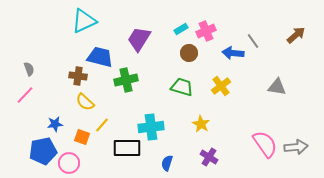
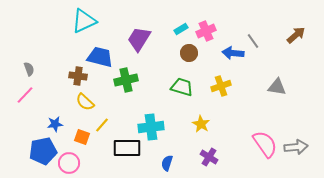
yellow cross: rotated 18 degrees clockwise
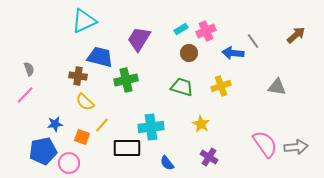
blue semicircle: rotated 56 degrees counterclockwise
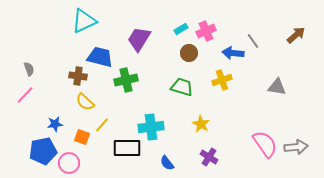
yellow cross: moved 1 px right, 6 px up
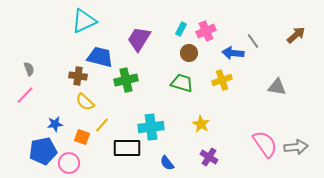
cyan rectangle: rotated 32 degrees counterclockwise
green trapezoid: moved 4 px up
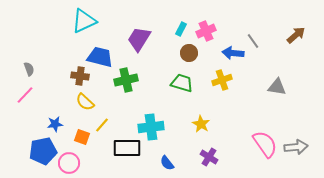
brown cross: moved 2 px right
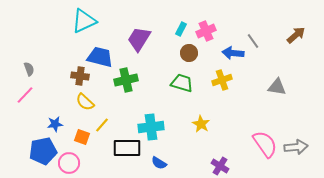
purple cross: moved 11 px right, 9 px down
blue semicircle: moved 8 px left; rotated 21 degrees counterclockwise
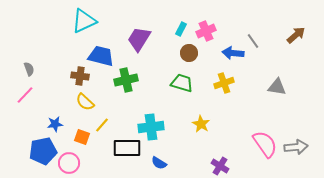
blue trapezoid: moved 1 px right, 1 px up
yellow cross: moved 2 px right, 3 px down
